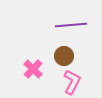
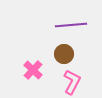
brown circle: moved 2 px up
pink cross: moved 1 px down
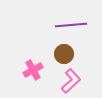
pink cross: rotated 18 degrees clockwise
pink L-shape: moved 1 px left, 1 px up; rotated 20 degrees clockwise
